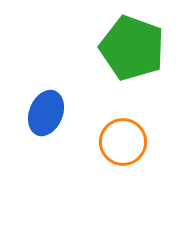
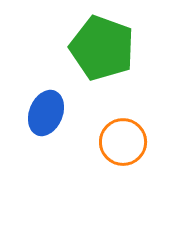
green pentagon: moved 30 px left
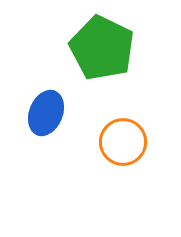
green pentagon: rotated 6 degrees clockwise
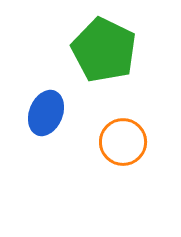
green pentagon: moved 2 px right, 2 px down
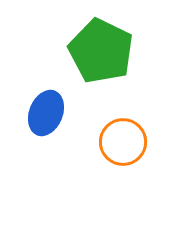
green pentagon: moved 3 px left, 1 px down
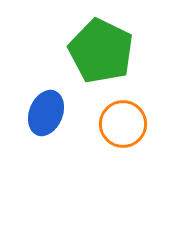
orange circle: moved 18 px up
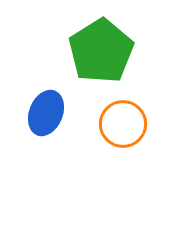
green pentagon: rotated 14 degrees clockwise
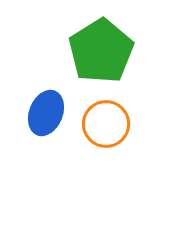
orange circle: moved 17 px left
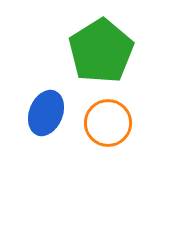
orange circle: moved 2 px right, 1 px up
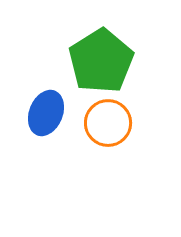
green pentagon: moved 10 px down
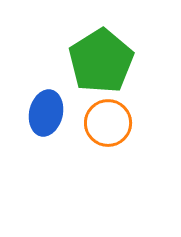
blue ellipse: rotated 9 degrees counterclockwise
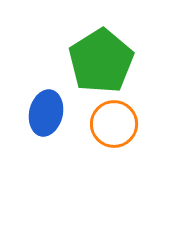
orange circle: moved 6 px right, 1 px down
